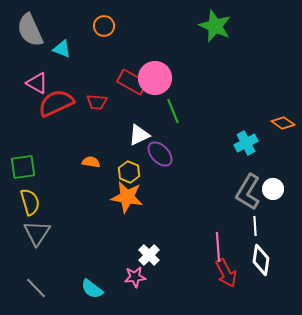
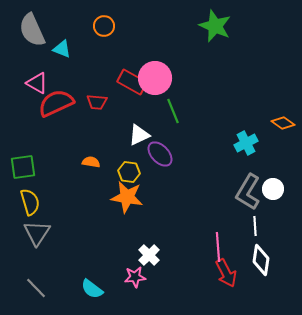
gray semicircle: moved 2 px right
yellow hexagon: rotated 15 degrees counterclockwise
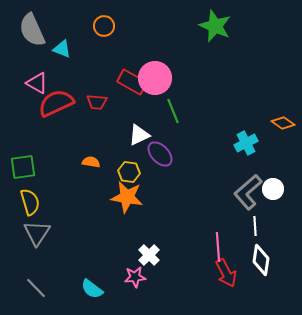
gray L-shape: rotated 18 degrees clockwise
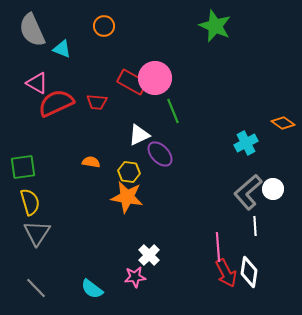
white diamond: moved 12 px left, 12 px down
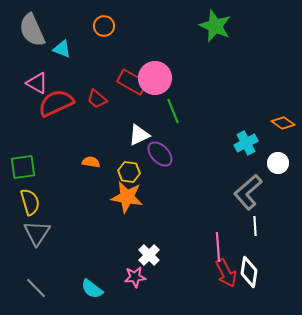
red trapezoid: moved 3 px up; rotated 35 degrees clockwise
white circle: moved 5 px right, 26 px up
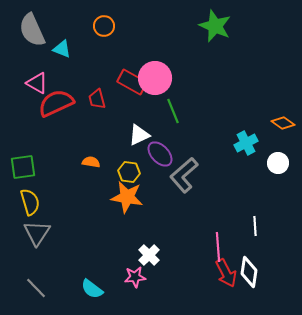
red trapezoid: rotated 35 degrees clockwise
gray L-shape: moved 64 px left, 17 px up
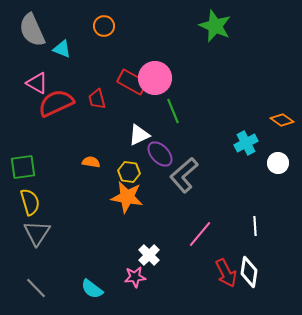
orange diamond: moved 1 px left, 3 px up
pink line: moved 18 px left, 13 px up; rotated 44 degrees clockwise
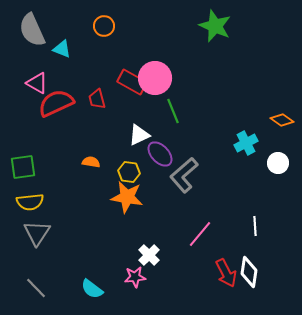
yellow semicircle: rotated 100 degrees clockwise
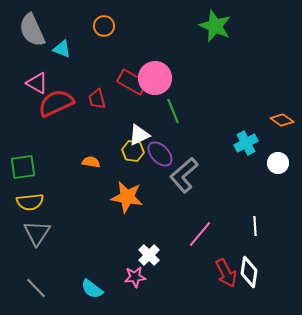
yellow hexagon: moved 4 px right, 21 px up
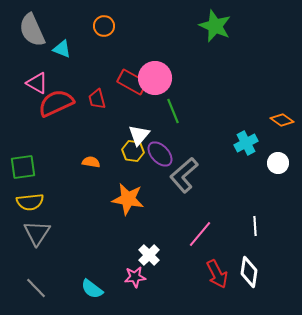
white triangle: rotated 25 degrees counterclockwise
orange star: moved 1 px right, 2 px down
red arrow: moved 9 px left, 1 px down
